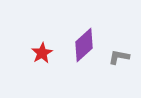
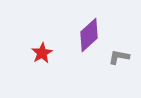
purple diamond: moved 5 px right, 10 px up
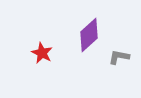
red star: rotated 15 degrees counterclockwise
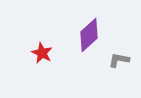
gray L-shape: moved 3 px down
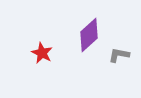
gray L-shape: moved 5 px up
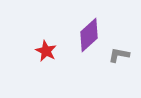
red star: moved 4 px right, 2 px up
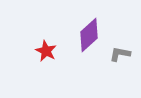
gray L-shape: moved 1 px right, 1 px up
